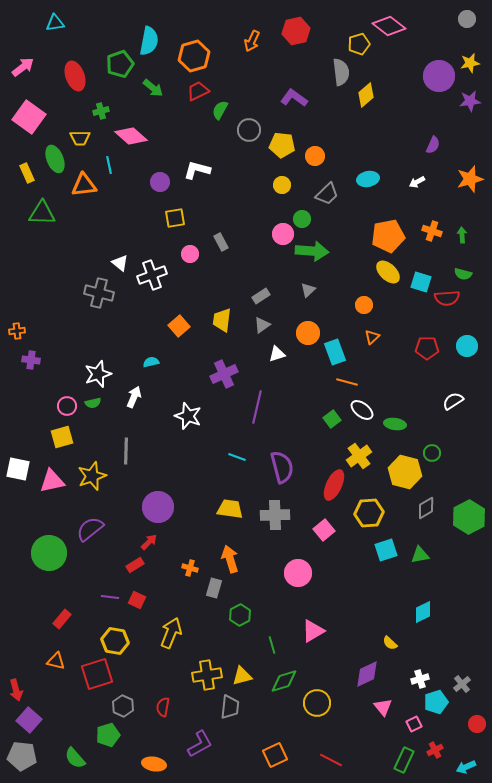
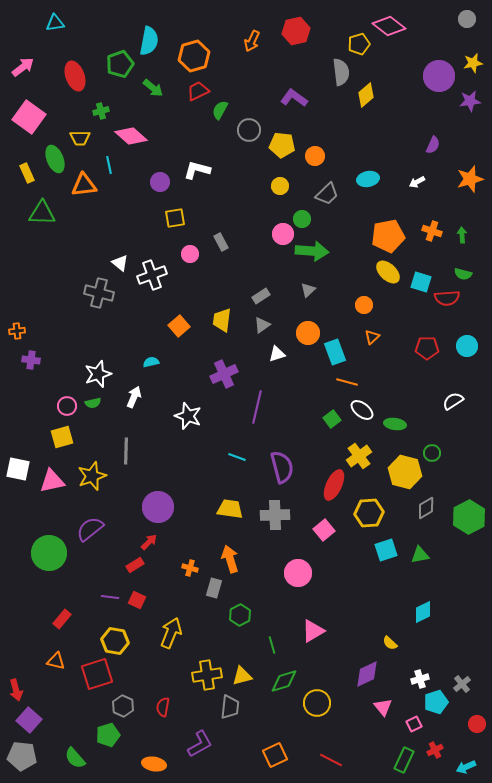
yellow star at (470, 63): moved 3 px right
yellow circle at (282, 185): moved 2 px left, 1 px down
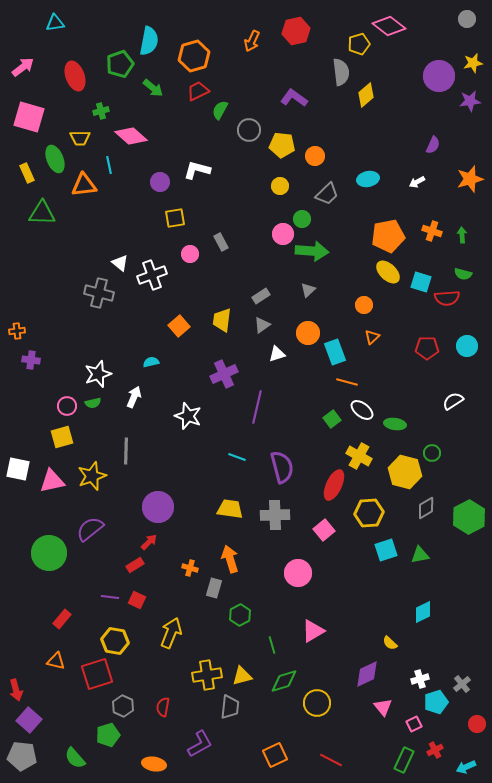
pink square at (29, 117): rotated 20 degrees counterclockwise
yellow cross at (359, 456): rotated 25 degrees counterclockwise
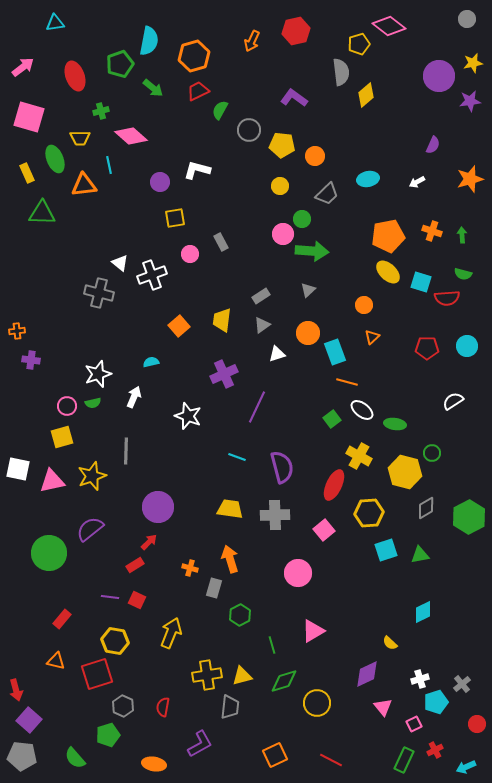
purple line at (257, 407): rotated 12 degrees clockwise
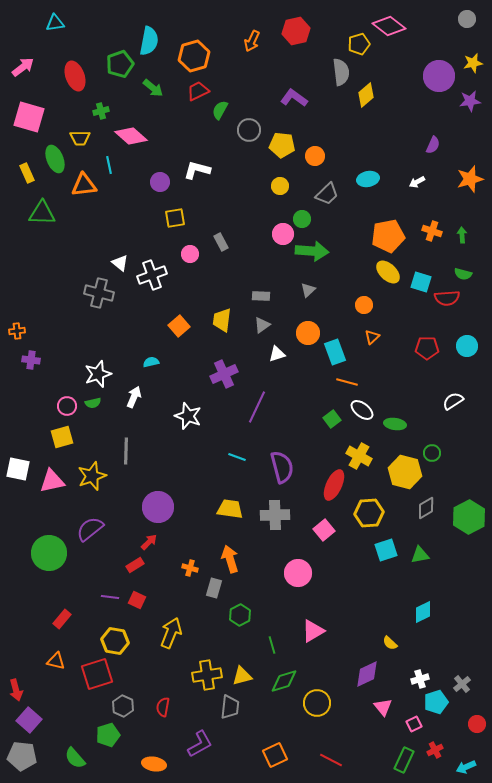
gray rectangle at (261, 296): rotated 36 degrees clockwise
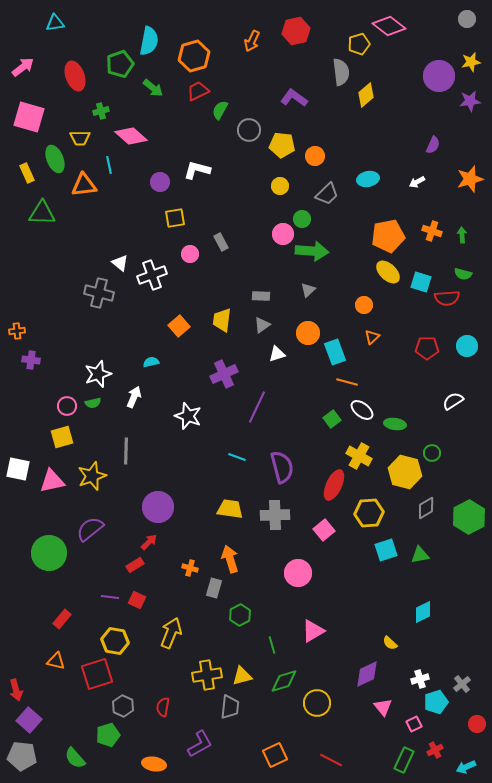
yellow star at (473, 63): moved 2 px left, 1 px up
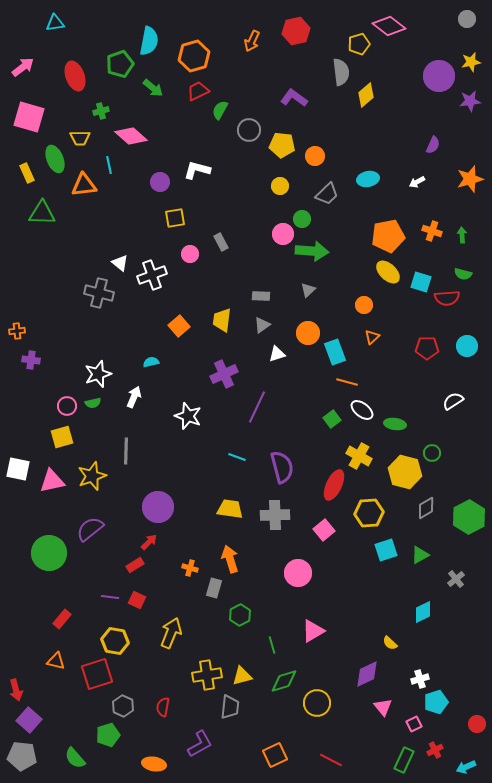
green triangle at (420, 555): rotated 18 degrees counterclockwise
gray cross at (462, 684): moved 6 px left, 105 px up
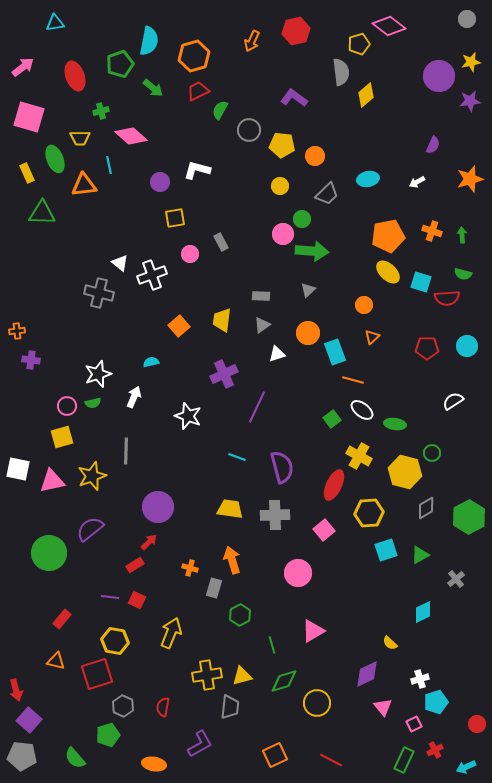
orange line at (347, 382): moved 6 px right, 2 px up
orange arrow at (230, 559): moved 2 px right, 1 px down
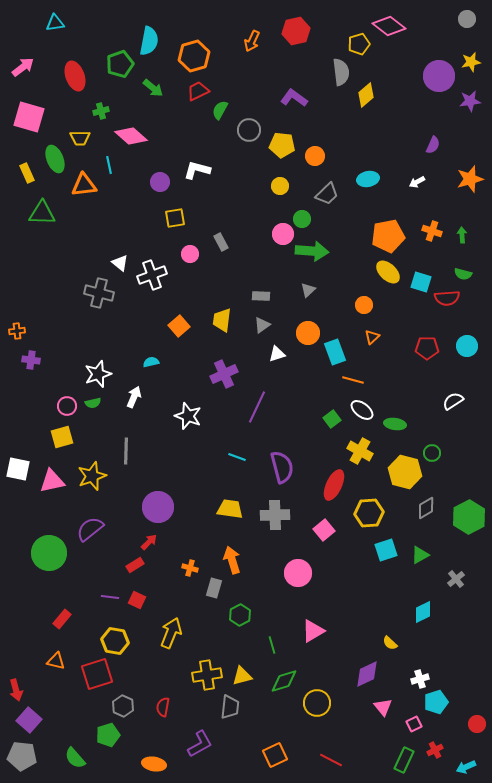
yellow cross at (359, 456): moved 1 px right, 5 px up
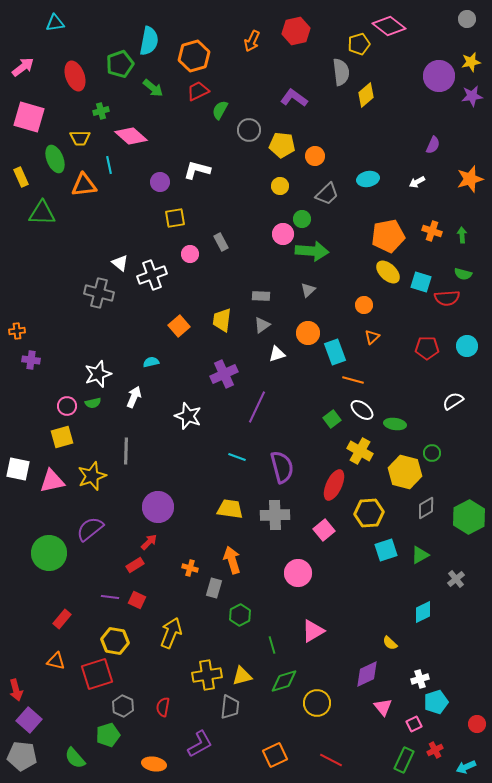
purple star at (470, 101): moved 2 px right, 5 px up
yellow rectangle at (27, 173): moved 6 px left, 4 px down
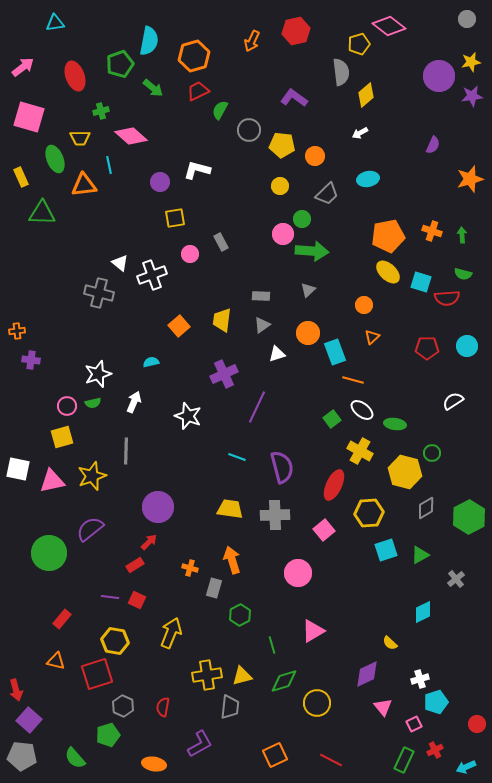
white arrow at (417, 182): moved 57 px left, 49 px up
white arrow at (134, 397): moved 5 px down
